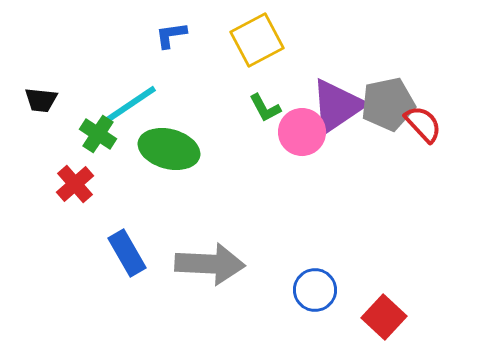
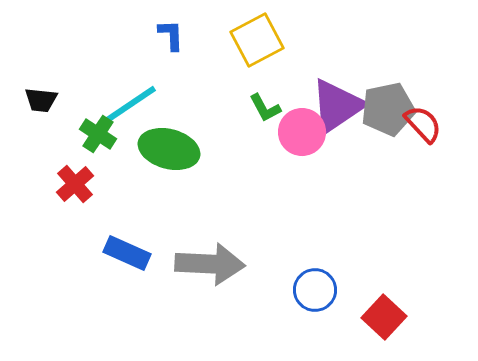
blue L-shape: rotated 96 degrees clockwise
gray pentagon: moved 5 px down
blue rectangle: rotated 36 degrees counterclockwise
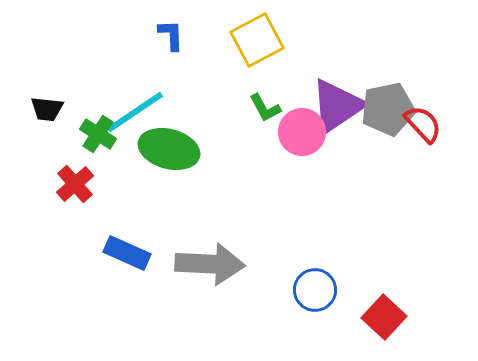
black trapezoid: moved 6 px right, 9 px down
cyan line: moved 7 px right, 6 px down
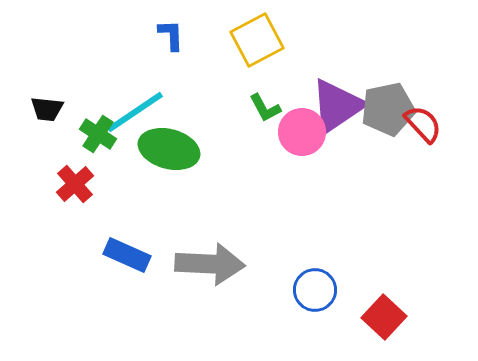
blue rectangle: moved 2 px down
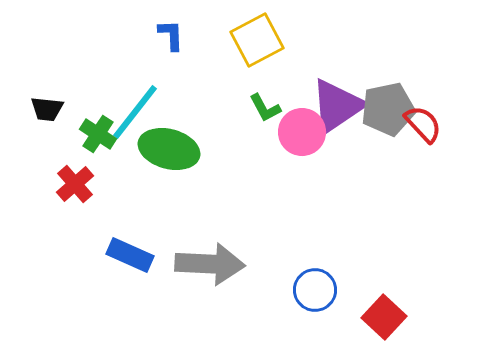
cyan line: rotated 18 degrees counterclockwise
blue rectangle: moved 3 px right
